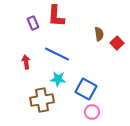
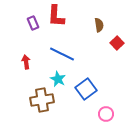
brown semicircle: moved 9 px up
blue line: moved 5 px right
cyan star: rotated 21 degrees clockwise
blue square: rotated 25 degrees clockwise
pink circle: moved 14 px right, 2 px down
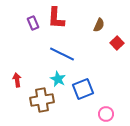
red L-shape: moved 2 px down
brown semicircle: rotated 32 degrees clockwise
red arrow: moved 9 px left, 18 px down
blue square: moved 3 px left; rotated 15 degrees clockwise
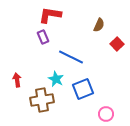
red L-shape: moved 6 px left, 3 px up; rotated 95 degrees clockwise
purple rectangle: moved 10 px right, 14 px down
red square: moved 1 px down
blue line: moved 9 px right, 3 px down
cyan star: moved 2 px left
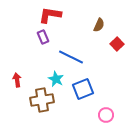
pink circle: moved 1 px down
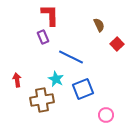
red L-shape: rotated 80 degrees clockwise
brown semicircle: rotated 48 degrees counterclockwise
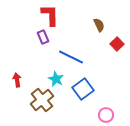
blue square: rotated 15 degrees counterclockwise
brown cross: rotated 30 degrees counterclockwise
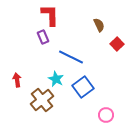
blue square: moved 2 px up
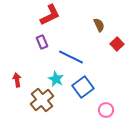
red L-shape: rotated 65 degrees clockwise
purple rectangle: moved 1 px left, 5 px down
pink circle: moved 5 px up
